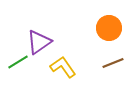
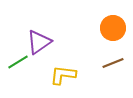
orange circle: moved 4 px right
yellow L-shape: moved 8 px down; rotated 48 degrees counterclockwise
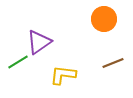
orange circle: moved 9 px left, 9 px up
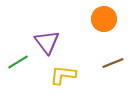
purple triangle: moved 8 px right; rotated 32 degrees counterclockwise
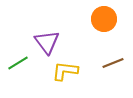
green line: moved 1 px down
yellow L-shape: moved 2 px right, 4 px up
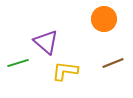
purple triangle: moved 1 px left; rotated 12 degrees counterclockwise
green line: rotated 15 degrees clockwise
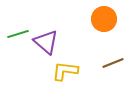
green line: moved 29 px up
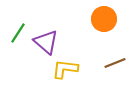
green line: moved 1 px up; rotated 40 degrees counterclockwise
brown line: moved 2 px right
yellow L-shape: moved 2 px up
